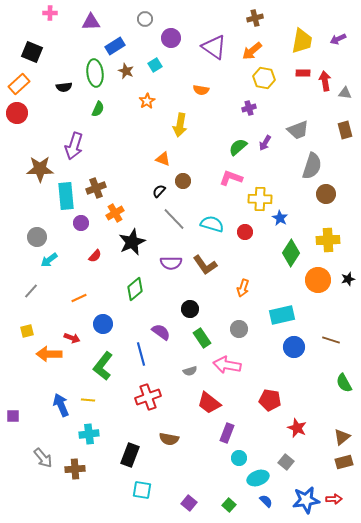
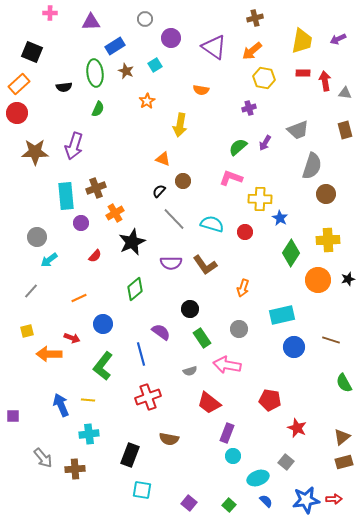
brown star at (40, 169): moved 5 px left, 17 px up
cyan circle at (239, 458): moved 6 px left, 2 px up
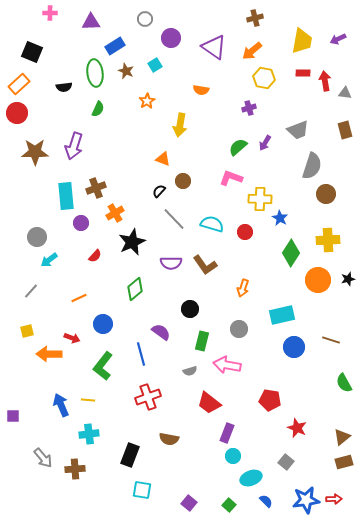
green rectangle at (202, 338): moved 3 px down; rotated 48 degrees clockwise
cyan ellipse at (258, 478): moved 7 px left
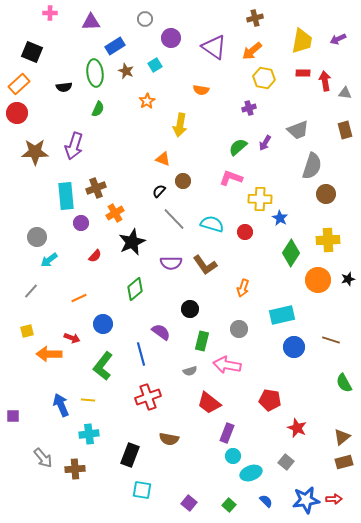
cyan ellipse at (251, 478): moved 5 px up
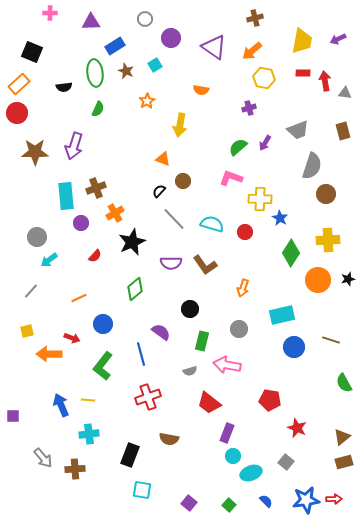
brown rectangle at (345, 130): moved 2 px left, 1 px down
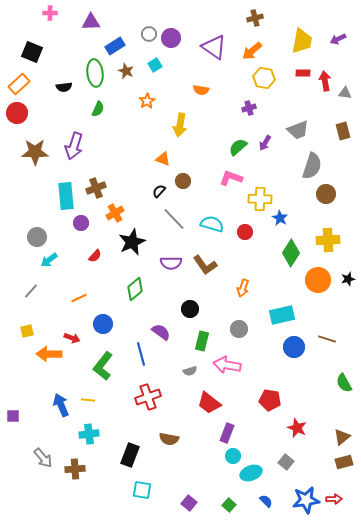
gray circle at (145, 19): moved 4 px right, 15 px down
brown line at (331, 340): moved 4 px left, 1 px up
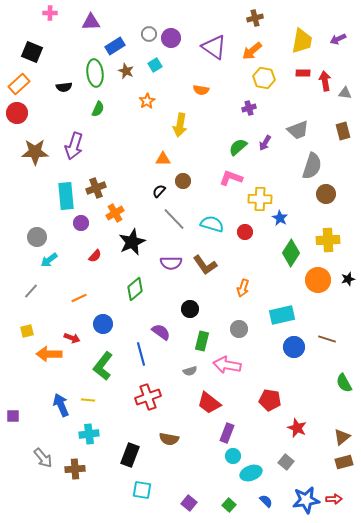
orange triangle at (163, 159): rotated 21 degrees counterclockwise
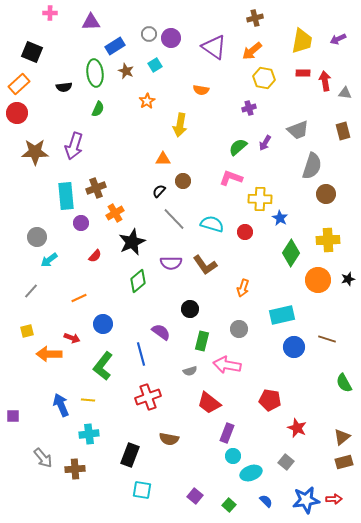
green diamond at (135, 289): moved 3 px right, 8 px up
purple square at (189, 503): moved 6 px right, 7 px up
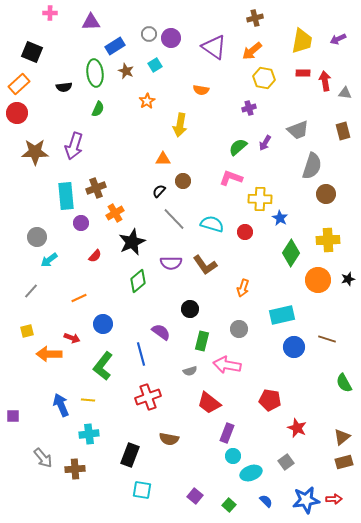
gray square at (286, 462): rotated 14 degrees clockwise
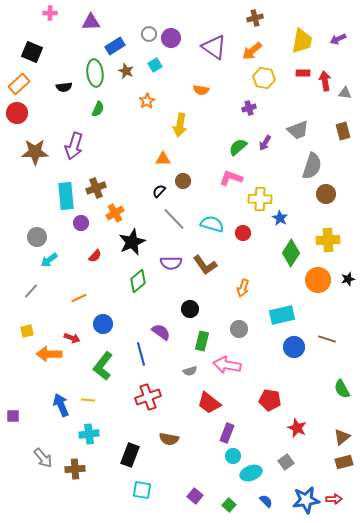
red circle at (245, 232): moved 2 px left, 1 px down
green semicircle at (344, 383): moved 2 px left, 6 px down
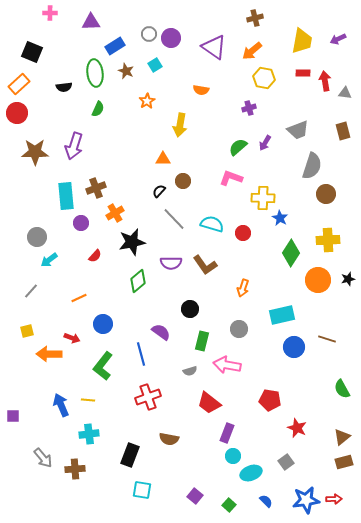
yellow cross at (260, 199): moved 3 px right, 1 px up
black star at (132, 242): rotated 12 degrees clockwise
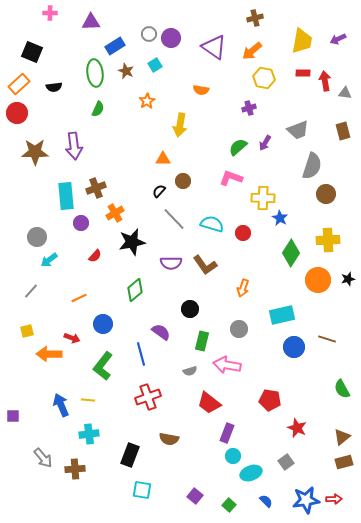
black semicircle at (64, 87): moved 10 px left
purple arrow at (74, 146): rotated 24 degrees counterclockwise
green diamond at (138, 281): moved 3 px left, 9 px down
